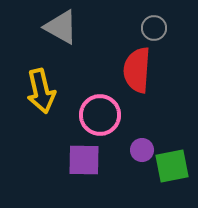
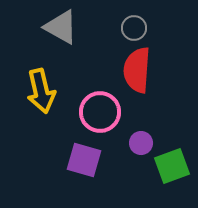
gray circle: moved 20 px left
pink circle: moved 3 px up
purple circle: moved 1 px left, 7 px up
purple square: rotated 15 degrees clockwise
green square: rotated 9 degrees counterclockwise
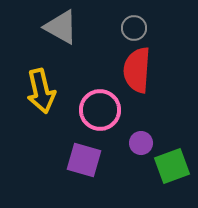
pink circle: moved 2 px up
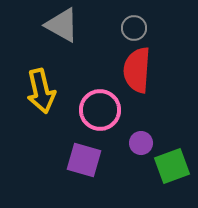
gray triangle: moved 1 px right, 2 px up
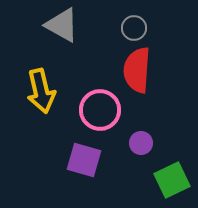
green square: moved 14 px down; rotated 6 degrees counterclockwise
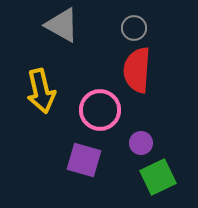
green square: moved 14 px left, 3 px up
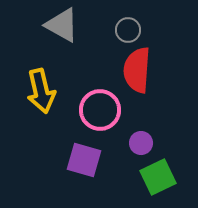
gray circle: moved 6 px left, 2 px down
